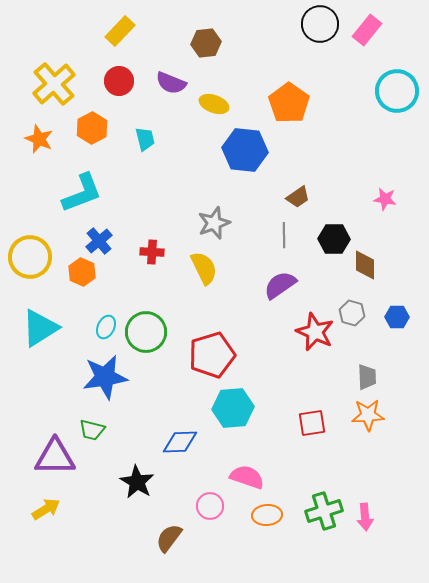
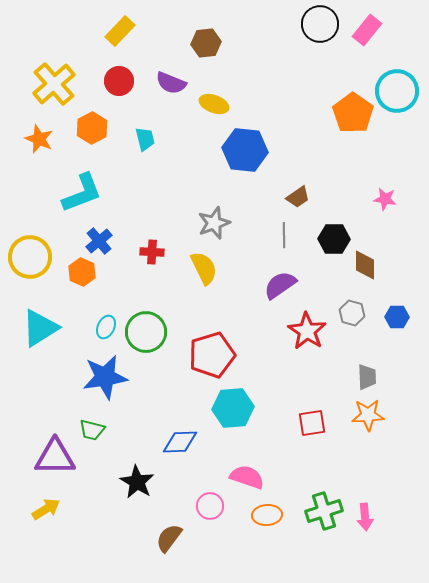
orange pentagon at (289, 103): moved 64 px right, 10 px down
red star at (315, 332): moved 8 px left, 1 px up; rotated 9 degrees clockwise
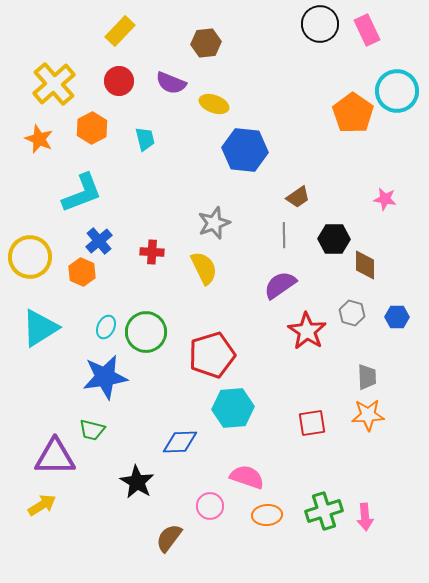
pink rectangle at (367, 30): rotated 64 degrees counterclockwise
yellow arrow at (46, 509): moved 4 px left, 4 px up
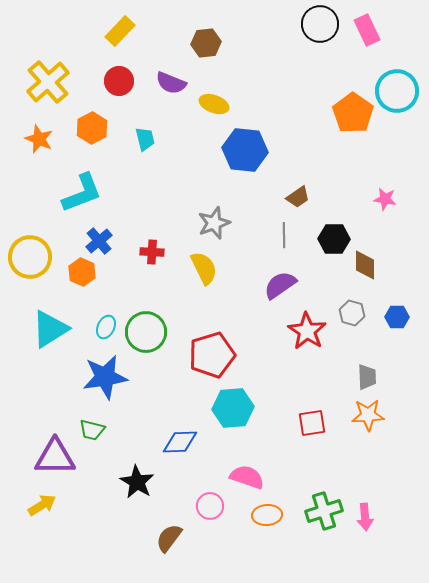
yellow cross at (54, 84): moved 6 px left, 2 px up
cyan triangle at (40, 328): moved 10 px right, 1 px down
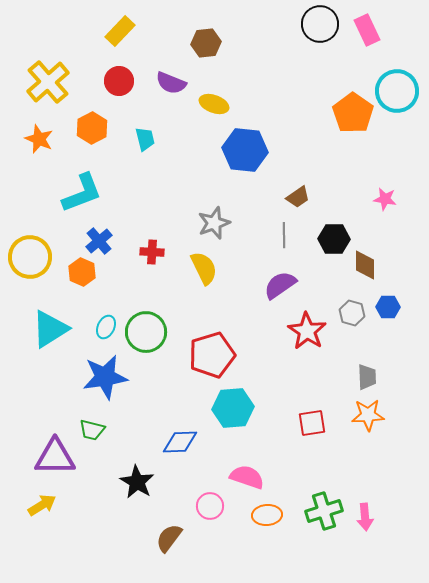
blue hexagon at (397, 317): moved 9 px left, 10 px up
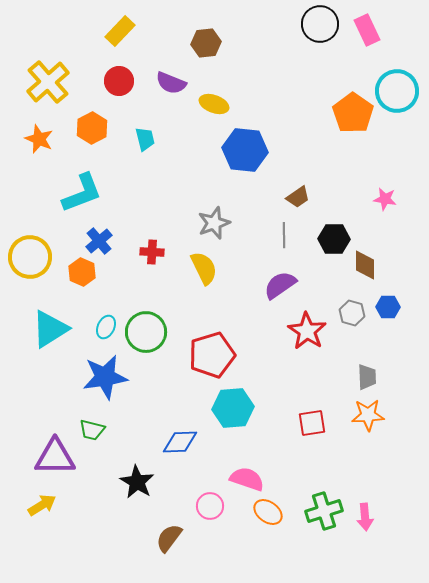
pink semicircle at (247, 477): moved 2 px down
orange ellipse at (267, 515): moved 1 px right, 3 px up; rotated 40 degrees clockwise
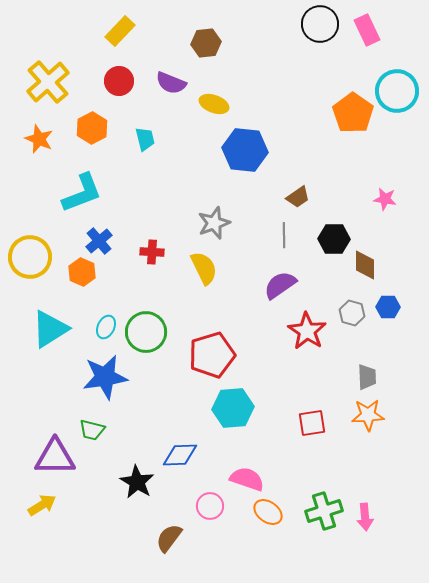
blue diamond at (180, 442): moved 13 px down
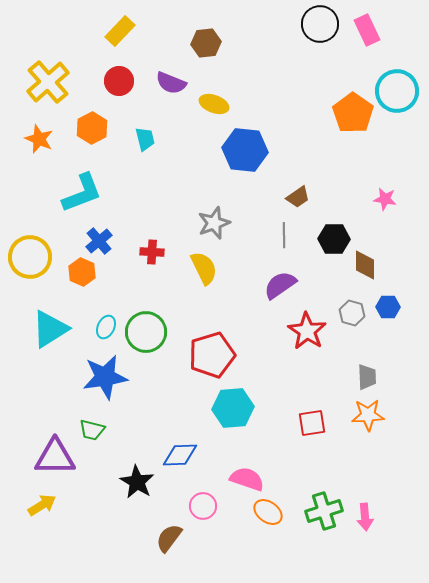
pink circle at (210, 506): moved 7 px left
